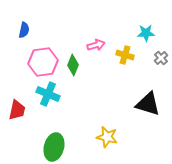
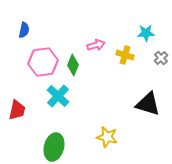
cyan cross: moved 10 px right, 2 px down; rotated 20 degrees clockwise
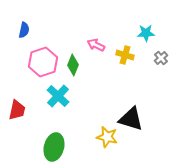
pink arrow: rotated 138 degrees counterclockwise
pink hexagon: rotated 12 degrees counterclockwise
black triangle: moved 17 px left, 15 px down
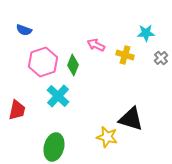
blue semicircle: rotated 98 degrees clockwise
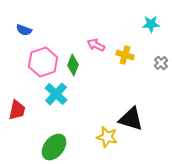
cyan star: moved 5 px right, 9 px up
gray cross: moved 5 px down
cyan cross: moved 2 px left, 2 px up
green ellipse: rotated 24 degrees clockwise
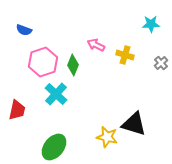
black triangle: moved 3 px right, 5 px down
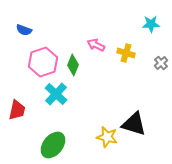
yellow cross: moved 1 px right, 2 px up
green ellipse: moved 1 px left, 2 px up
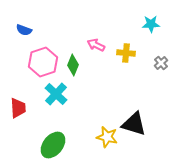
yellow cross: rotated 12 degrees counterclockwise
red trapezoid: moved 1 px right, 2 px up; rotated 15 degrees counterclockwise
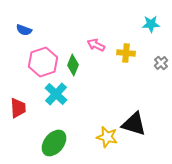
green ellipse: moved 1 px right, 2 px up
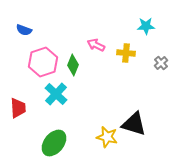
cyan star: moved 5 px left, 2 px down
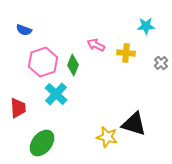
green ellipse: moved 12 px left
